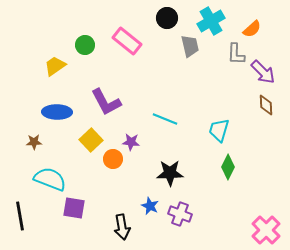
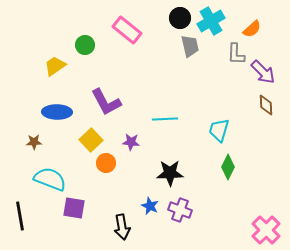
black circle: moved 13 px right
pink rectangle: moved 11 px up
cyan line: rotated 25 degrees counterclockwise
orange circle: moved 7 px left, 4 px down
purple cross: moved 4 px up
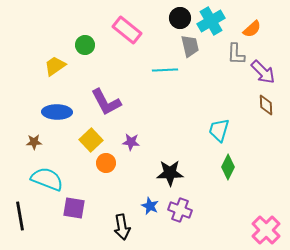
cyan line: moved 49 px up
cyan semicircle: moved 3 px left
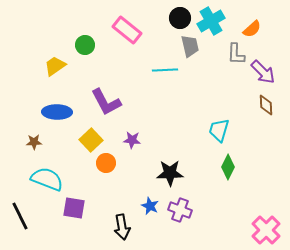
purple star: moved 1 px right, 2 px up
black line: rotated 16 degrees counterclockwise
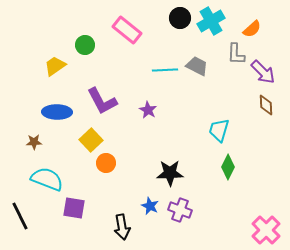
gray trapezoid: moved 7 px right, 20 px down; rotated 50 degrees counterclockwise
purple L-shape: moved 4 px left, 1 px up
purple star: moved 16 px right, 30 px up; rotated 24 degrees clockwise
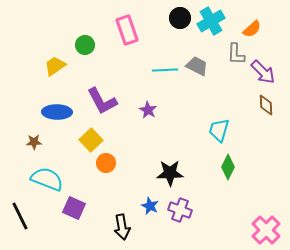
pink rectangle: rotated 32 degrees clockwise
purple square: rotated 15 degrees clockwise
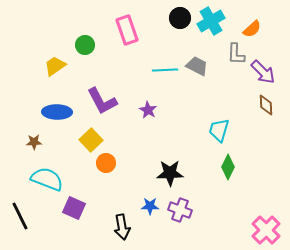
blue star: rotated 24 degrees counterclockwise
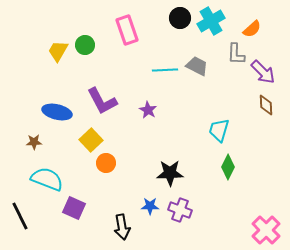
yellow trapezoid: moved 3 px right, 15 px up; rotated 25 degrees counterclockwise
blue ellipse: rotated 12 degrees clockwise
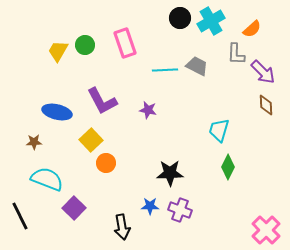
pink rectangle: moved 2 px left, 13 px down
purple star: rotated 18 degrees counterclockwise
purple square: rotated 20 degrees clockwise
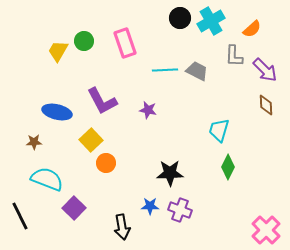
green circle: moved 1 px left, 4 px up
gray L-shape: moved 2 px left, 2 px down
gray trapezoid: moved 5 px down
purple arrow: moved 2 px right, 2 px up
